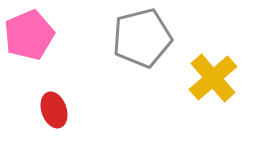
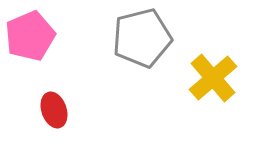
pink pentagon: moved 1 px right, 1 px down
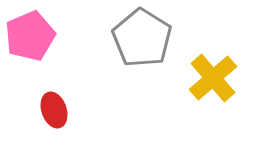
gray pentagon: rotated 26 degrees counterclockwise
